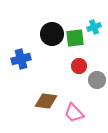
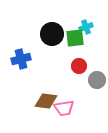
cyan cross: moved 8 px left
pink trapezoid: moved 10 px left, 5 px up; rotated 55 degrees counterclockwise
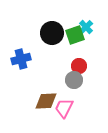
cyan cross: rotated 24 degrees counterclockwise
black circle: moved 1 px up
green square: moved 3 px up; rotated 12 degrees counterclockwise
gray circle: moved 23 px left
brown diamond: rotated 10 degrees counterclockwise
pink trapezoid: rotated 125 degrees clockwise
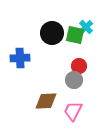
green square: rotated 30 degrees clockwise
blue cross: moved 1 px left, 1 px up; rotated 12 degrees clockwise
pink trapezoid: moved 9 px right, 3 px down
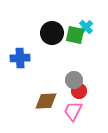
red circle: moved 25 px down
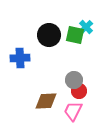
black circle: moved 3 px left, 2 px down
